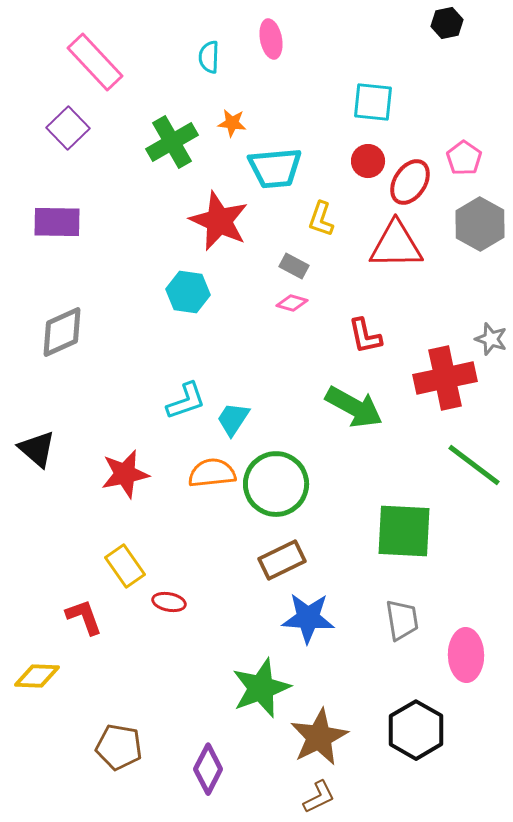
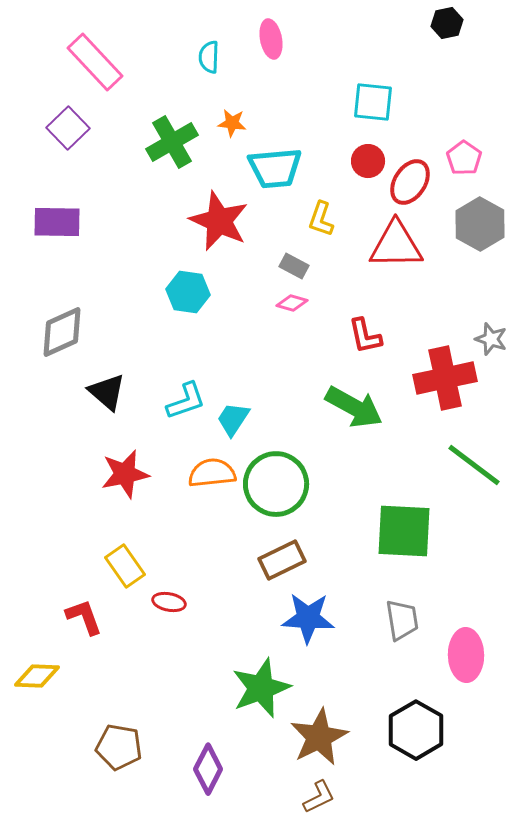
black triangle at (37, 449): moved 70 px right, 57 px up
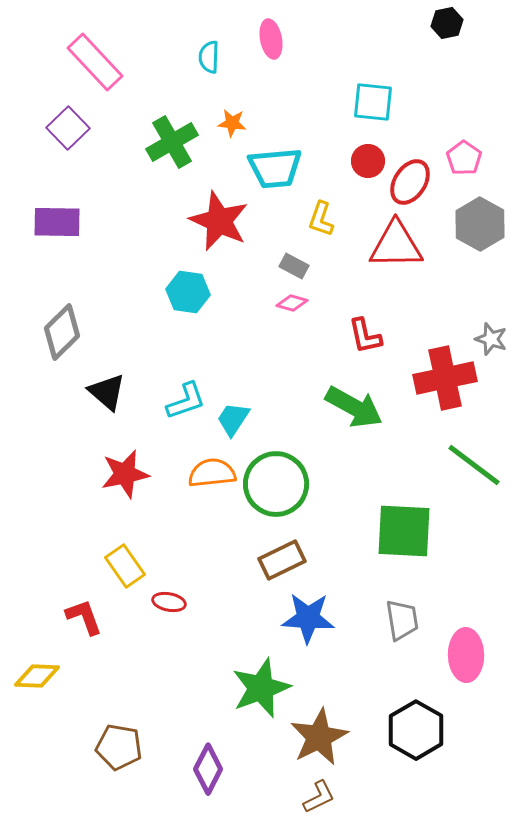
gray diamond at (62, 332): rotated 20 degrees counterclockwise
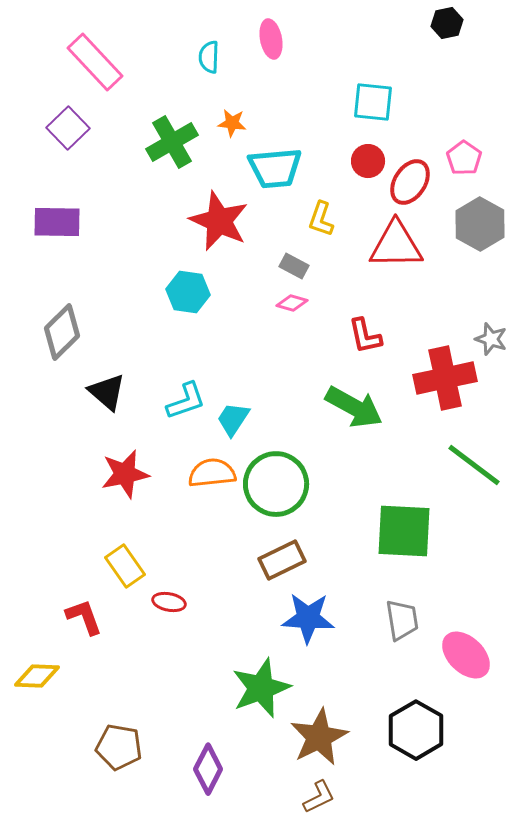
pink ellipse at (466, 655): rotated 45 degrees counterclockwise
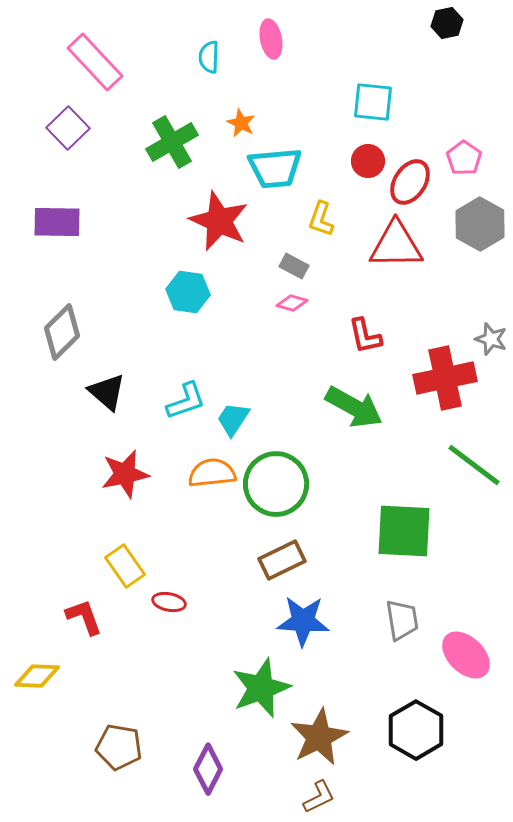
orange star at (232, 123): moved 9 px right; rotated 20 degrees clockwise
blue star at (308, 618): moved 5 px left, 3 px down
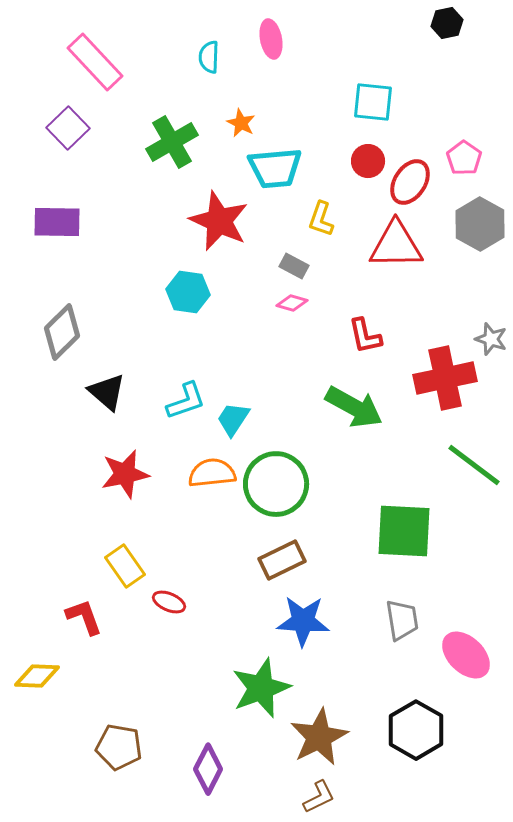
red ellipse at (169, 602): rotated 12 degrees clockwise
